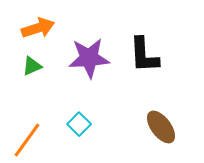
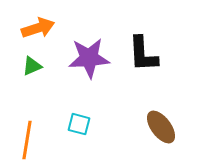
black L-shape: moved 1 px left, 1 px up
cyan square: rotated 30 degrees counterclockwise
orange line: rotated 27 degrees counterclockwise
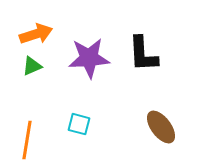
orange arrow: moved 2 px left, 6 px down
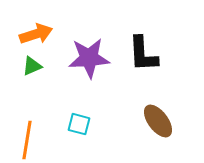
brown ellipse: moved 3 px left, 6 px up
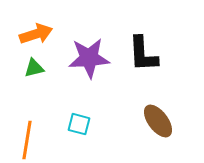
green triangle: moved 2 px right, 2 px down; rotated 10 degrees clockwise
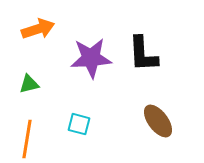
orange arrow: moved 2 px right, 5 px up
purple star: moved 2 px right
green triangle: moved 5 px left, 16 px down
orange line: moved 1 px up
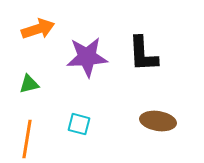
purple star: moved 4 px left, 1 px up
brown ellipse: rotated 44 degrees counterclockwise
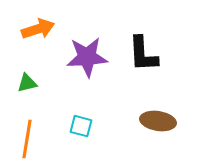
green triangle: moved 2 px left, 1 px up
cyan square: moved 2 px right, 2 px down
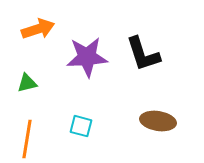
black L-shape: rotated 15 degrees counterclockwise
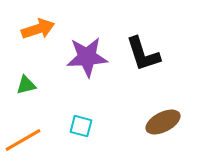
green triangle: moved 1 px left, 2 px down
brown ellipse: moved 5 px right, 1 px down; rotated 36 degrees counterclockwise
orange line: moved 4 px left, 1 px down; rotated 51 degrees clockwise
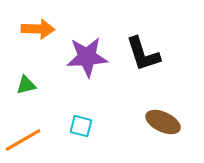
orange arrow: rotated 20 degrees clockwise
brown ellipse: rotated 52 degrees clockwise
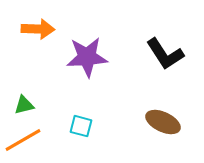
black L-shape: moved 22 px right; rotated 15 degrees counterclockwise
green triangle: moved 2 px left, 20 px down
